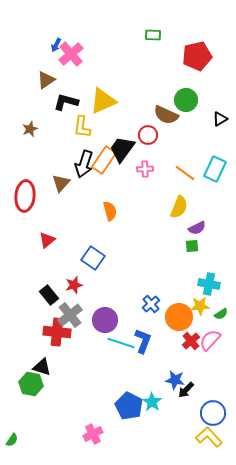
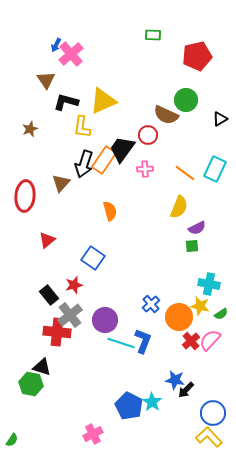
brown triangle at (46, 80): rotated 30 degrees counterclockwise
yellow star at (200, 306): rotated 18 degrees clockwise
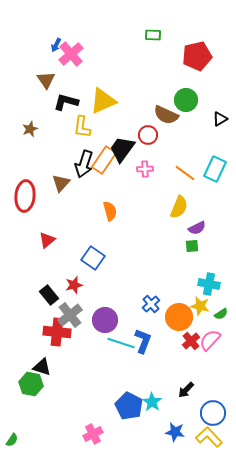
blue star at (175, 380): moved 52 px down
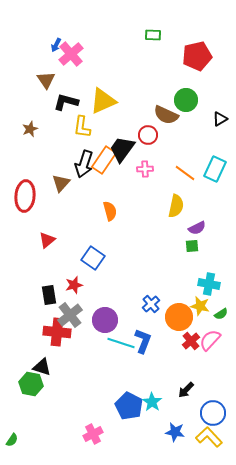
yellow semicircle at (179, 207): moved 3 px left, 1 px up; rotated 10 degrees counterclockwise
black rectangle at (49, 295): rotated 30 degrees clockwise
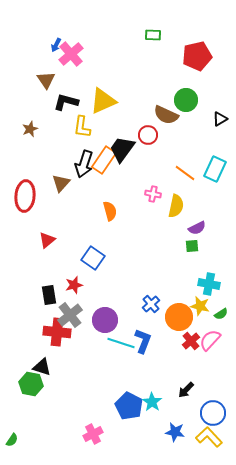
pink cross at (145, 169): moved 8 px right, 25 px down; rotated 14 degrees clockwise
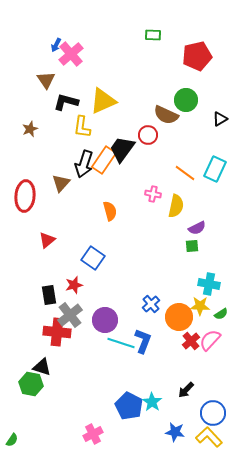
yellow star at (200, 306): rotated 12 degrees counterclockwise
